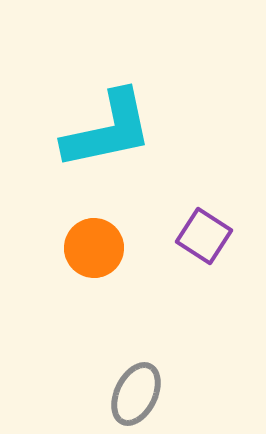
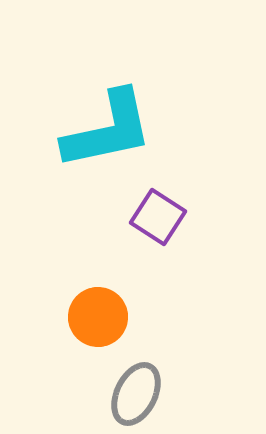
purple square: moved 46 px left, 19 px up
orange circle: moved 4 px right, 69 px down
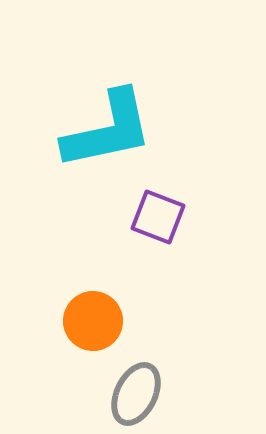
purple square: rotated 12 degrees counterclockwise
orange circle: moved 5 px left, 4 px down
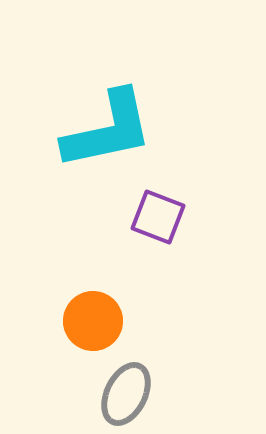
gray ellipse: moved 10 px left
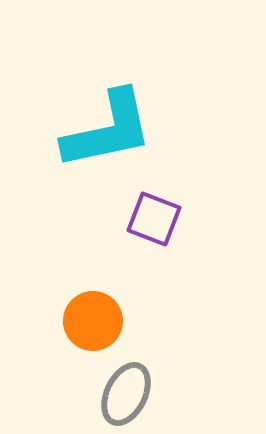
purple square: moved 4 px left, 2 px down
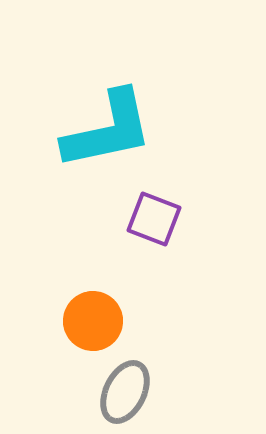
gray ellipse: moved 1 px left, 2 px up
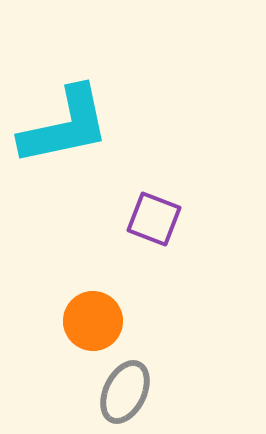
cyan L-shape: moved 43 px left, 4 px up
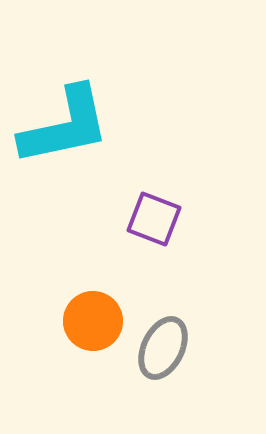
gray ellipse: moved 38 px right, 44 px up
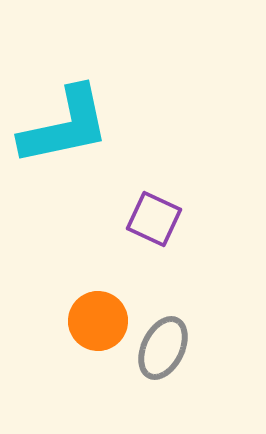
purple square: rotated 4 degrees clockwise
orange circle: moved 5 px right
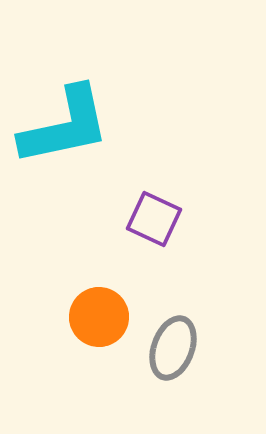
orange circle: moved 1 px right, 4 px up
gray ellipse: moved 10 px right; rotated 6 degrees counterclockwise
